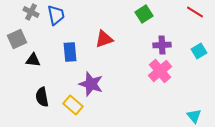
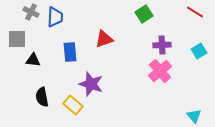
blue trapezoid: moved 1 px left, 2 px down; rotated 15 degrees clockwise
gray square: rotated 24 degrees clockwise
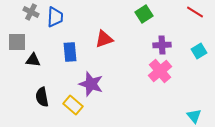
gray square: moved 3 px down
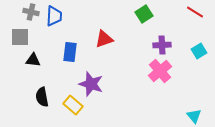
gray cross: rotated 14 degrees counterclockwise
blue trapezoid: moved 1 px left, 1 px up
gray square: moved 3 px right, 5 px up
blue rectangle: rotated 12 degrees clockwise
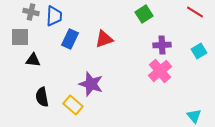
blue rectangle: moved 13 px up; rotated 18 degrees clockwise
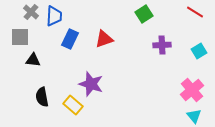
gray cross: rotated 28 degrees clockwise
pink cross: moved 32 px right, 19 px down
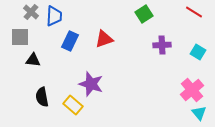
red line: moved 1 px left
blue rectangle: moved 2 px down
cyan square: moved 1 px left, 1 px down; rotated 28 degrees counterclockwise
cyan triangle: moved 5 px right, 3 px up
